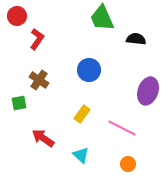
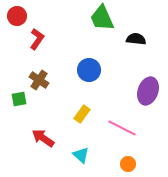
green square: moved 4 px up
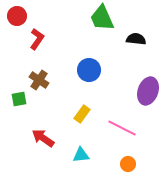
cyan triangle: rotated 48 degrees counterclockwise
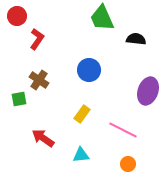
pink line: moved 1 px right, 2 px down
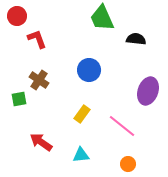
red L-shape: rotated 55 degrees counterclockwise
pink line: moved 1 px left, 4 px up; rotated 12 degrees clockwise
red arrow: moved 2 px left, 4 px down
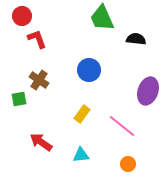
red circle: moved 5 px right
